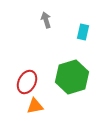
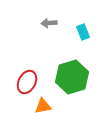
gray arrow: moved 3 px right, 3 px down; rotated 77 degrees counterclockwise
cyan rectangle: rotated 35 degrees counterclockwise
orange triangle: moved 8 px right
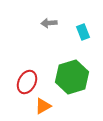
orange triangle: rotated 18 degrees counterclockwise
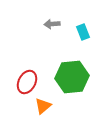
gray arrow: moved 3 px right, 1 px down
green hexagon: rotated 12 degrees clockwise
orange triangle: rotated 12 degrees counterclockwise
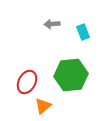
green hexagon: moved 1 px left, 2 px up
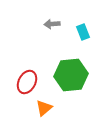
orange triangle: moved 1 px right, 2 px down
